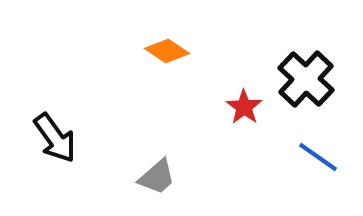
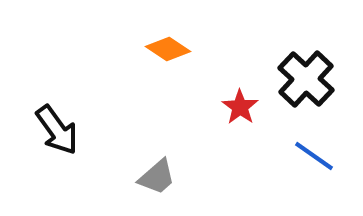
orange diamond: moved 1 px right, 2 px up
red star: moved 4 px left
black arrow: moved 2 px right, 8 px up
blue line: moved 4 px left, 1 px up
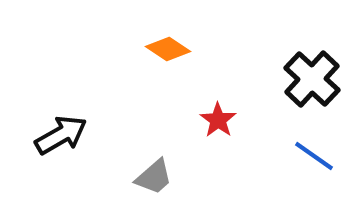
black cross: moved 6 px right
red star: moved 22 px left, 13 px down
black arrow: moved 4 px right, 5 px down; rotated 84 degrees counterclockwise
gray trapezoid: moved 3 px left
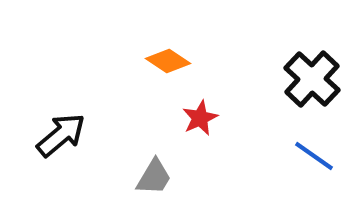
orange diamond: moved 12 px down
red star: moved 18 px left, 2 px up; rotated 12 degrees clockwise
black arrow: rotated 10 degrees counterclockwise
gray trapezoid: rotated 18 degrees counterclockwise
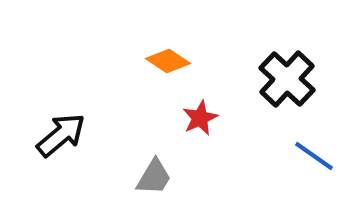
black cross: moved 25 px left
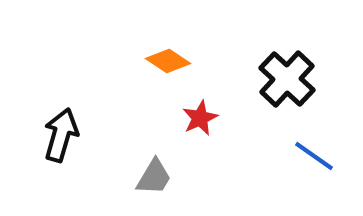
black arrow: rotated 34 degrees counterclockwise
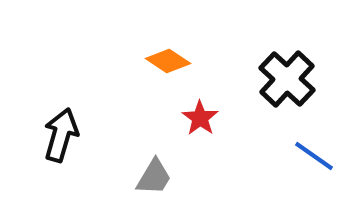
red star: rotated 12 degrees counterclockwise
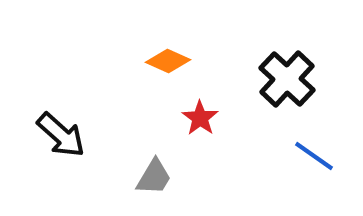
orange diamond: rotated 9 degrees counterclockwise
black arrow: rotated 116 degrees clockwise
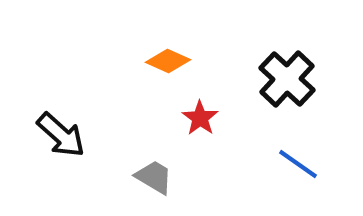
blue line: moved 16 px left, 8 px down
gray trapezoid: rotated 90 degrees counterclockwise
